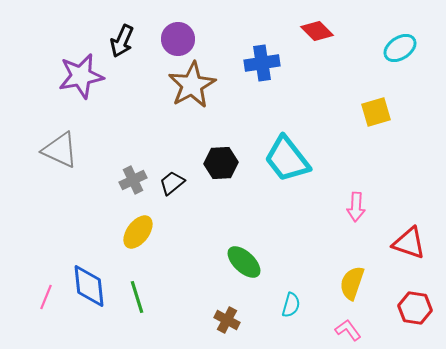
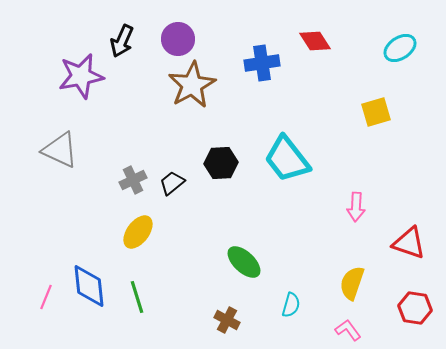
red diamond: moved 2 px left, 10 px down; rotated 12 degrees clockwise
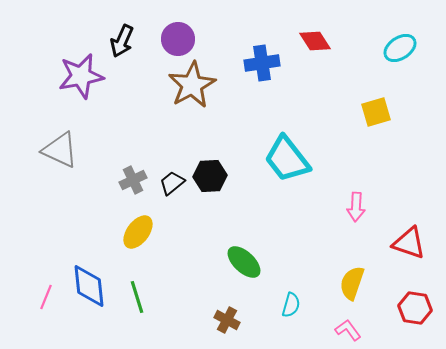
black hexagon: moved 11 px left, 13 px down
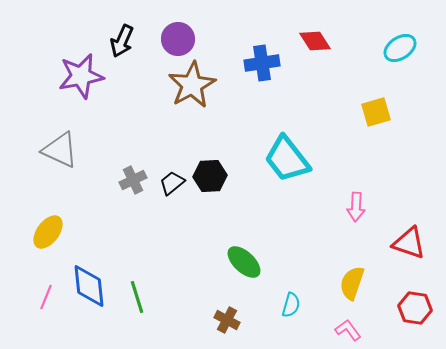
yellow ellipse: moved 90 px left
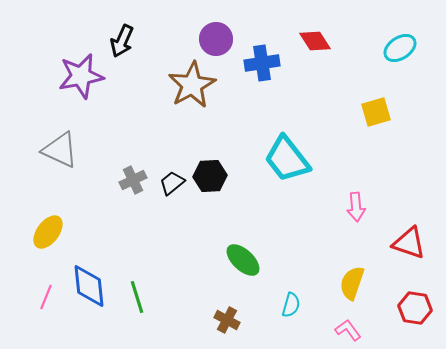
purple circle: moved 38 px right
pink arrow: rotated 8 degrees counterclockwise
green ellipse: moved 1 px left, 2 px up
